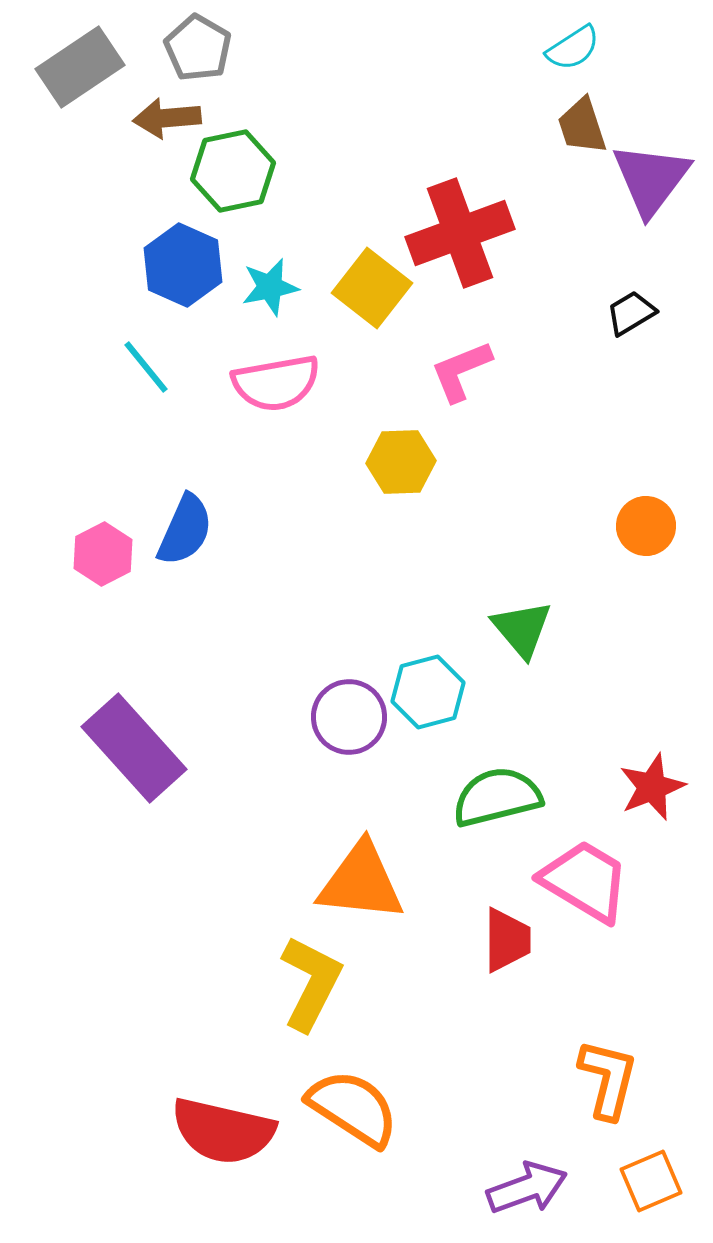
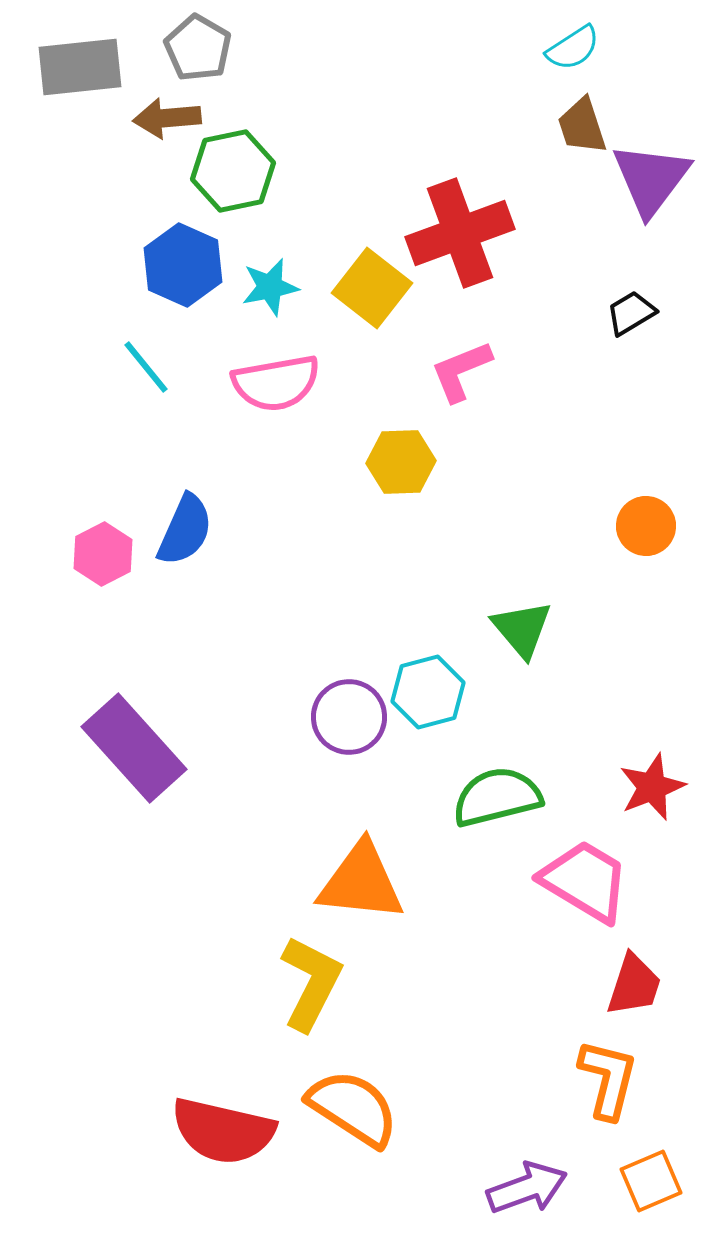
gray rectangle: rotated 28 degrees clockwise
red trapezoid: moved 127 px right, 45 px down; rotated 18 degrees clockwise
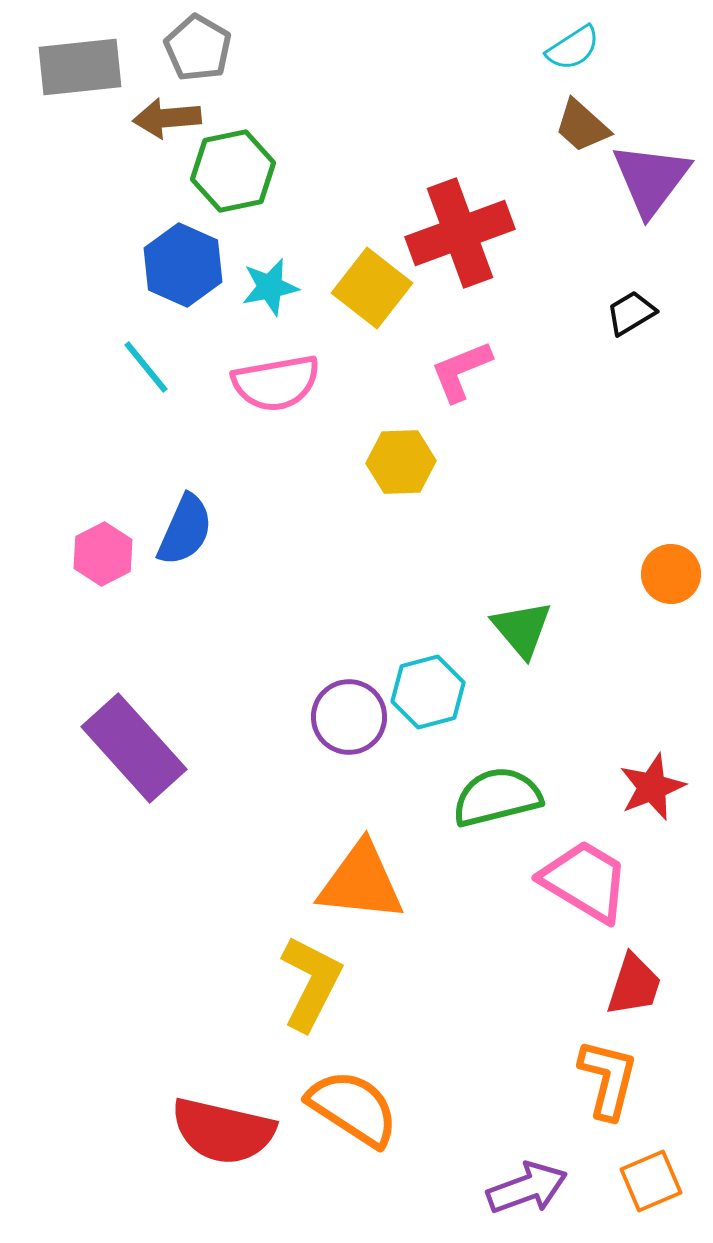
brown trapezoid: rotated 30 degrees counterclockwise
orange circle: moved 25 px right, 48 px down
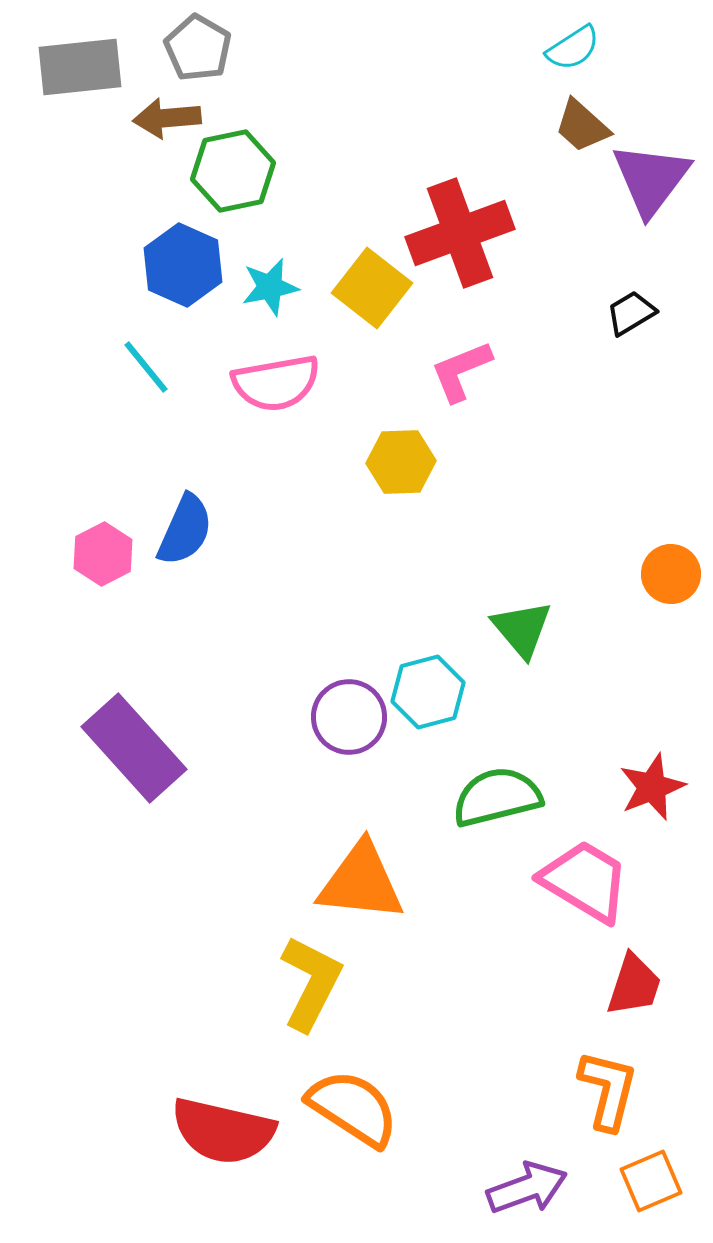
orange L-shape: moved 11 px down
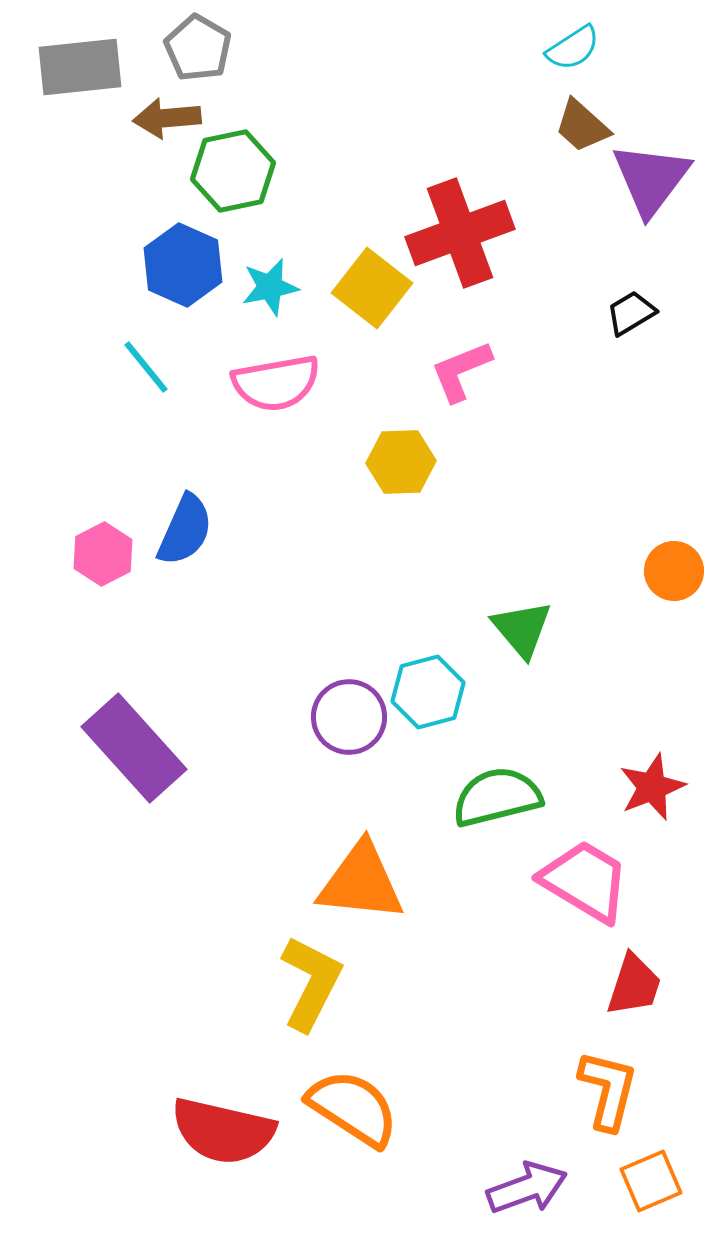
orange circle: moved 3 px right, 3 px up
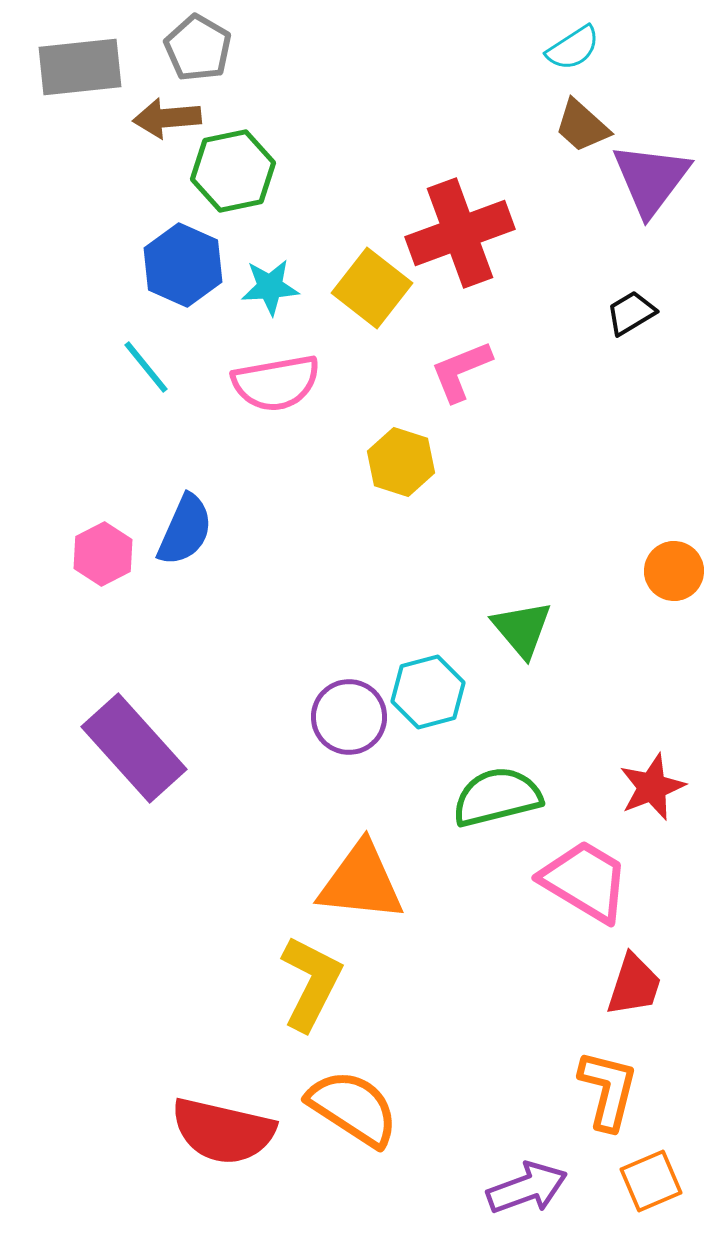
cyan star: rotated 8 degrees clockwise
yellow hexagon: rotated 20 degrees clockwise
